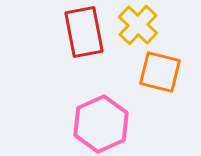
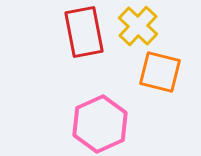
yellow cross: moved 1 px down
pink hexagon: moved 1 px left
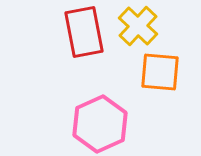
orange square: rotated 9 degrees counterclockwise
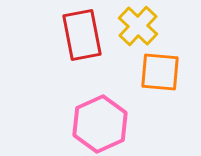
red rectangle: moved 2 px left, 3 px down
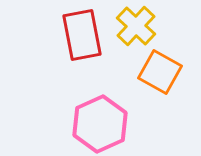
yellow cross: moved 2 px left
orange square: rotated 24 degrees clockwise
